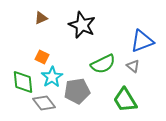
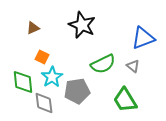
brown triangle: moved 8 px left, 10 px down
blue triangle: moved 1 px right, 3 px up
gray diamond: rotated 30 degrees clockwise
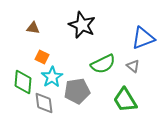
brown triangle: rotated 32 degrees clockwise
green diamond: rotated 10 degrees clockwise
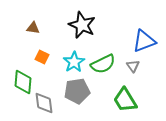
blue triangle: moved 1 px right, 3 px down
gray triangle: rotated 16 degrees clockwise
cyan star: moved 22 px right, 15 px up
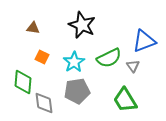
green semicircle: moved 6 px right, 6 px up
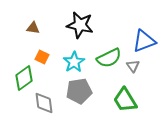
black star: moved 2 px left; rotated 12 degrees counterclockwise
green diamond: moved 1 px right, 4 px up; rotated 50 degrees clockwise
gray pentagon: moved 2 px right
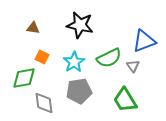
green diamond: rotated 25 degrees clockwise
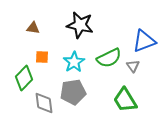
orange square: rotated 24 degrees counterclockwise
green diamond: rotated 35 degrees counterclockwise
gray pentagon: moved 6 px left, 1 px down
